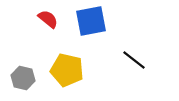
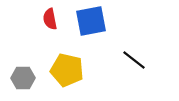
red semicircle: moved 2 px right; rotated 140 degrees counterclockwise
gray hexagon: rotated 15 degrees counterclockwise
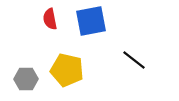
gray hexagon: moved 3 px right, 1 px down
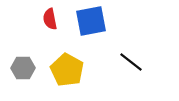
black line: moved 3 px left, 2 px down
yellow pentagon: rotated 16 degrees clockwise
gray hexagon: moved 3 px left, 11 px up
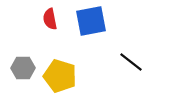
yellow pentagon: moved 7 px left, 6 px down; rotated 12 degrees counterclockwise
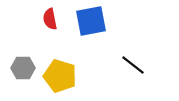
black line: moved 2 px right, 3 px down
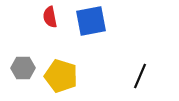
red semicircle: moved 2 px up
black line: moved 7 px right, 11 px down; rotated 75 degrees clockwise
yellow pentagon: moved 1 px right
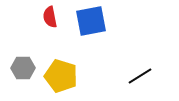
black line: rotated 35 degrees clockwise
